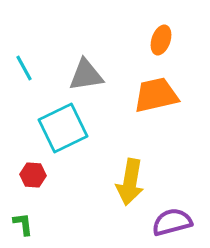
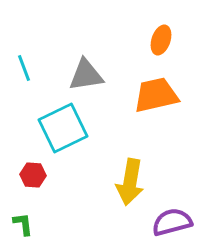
cyan line: rotated 8 degrees clockwise
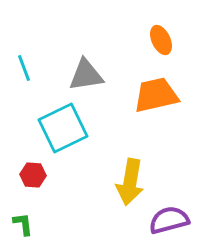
orange ellipse: rotated 44 degrees counterclockwise
purple semicircle: moved 3 px left, 2 px up
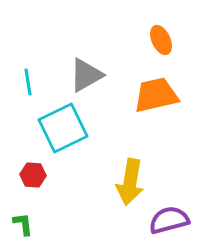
cyan line: moved 4 px right, 14 px down; rotated 12 degrees clockwise
gray triangle: rotated 21 degrees counterclockwise
